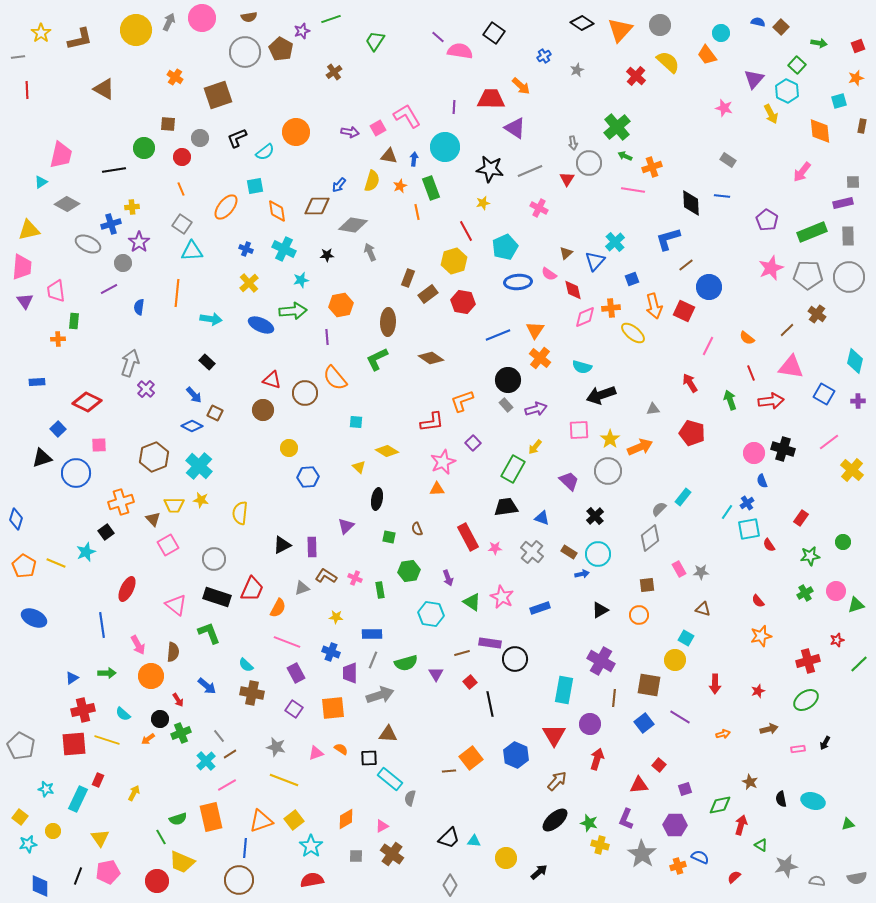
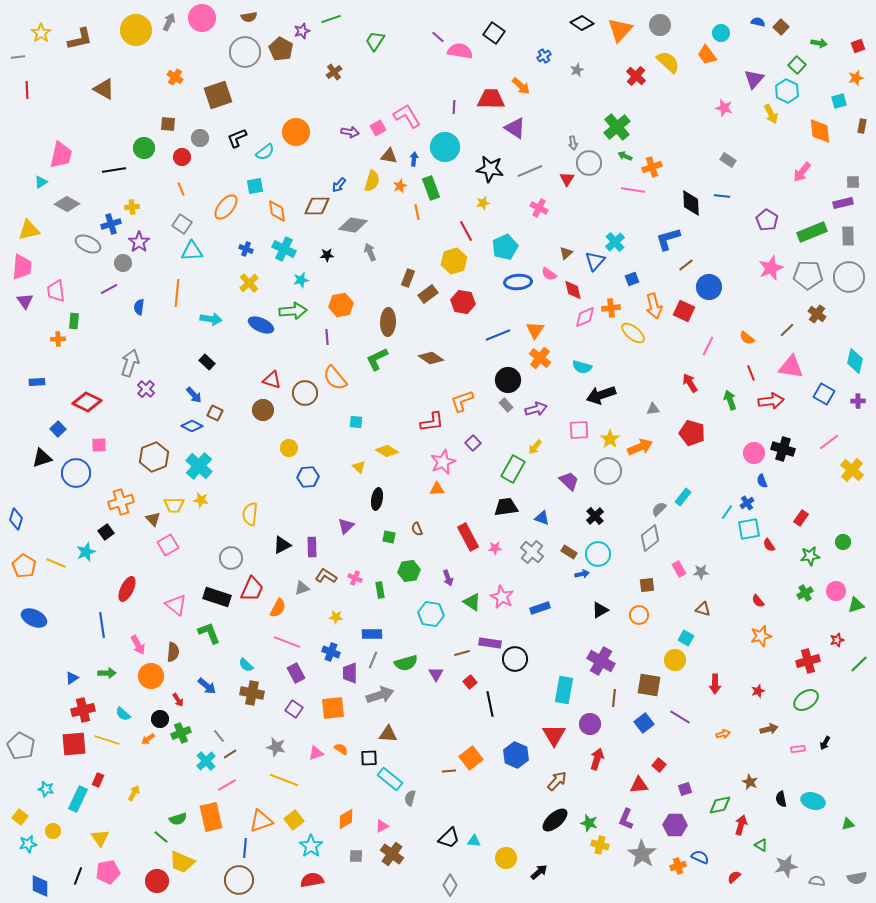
yellow semicircle at (240, 513): moved 10 px right, 1 px down
gray circle at (214, 559): moved 17 px right, 1 px up
green line at (161, 837): rotated 21 degrees counterclockwise
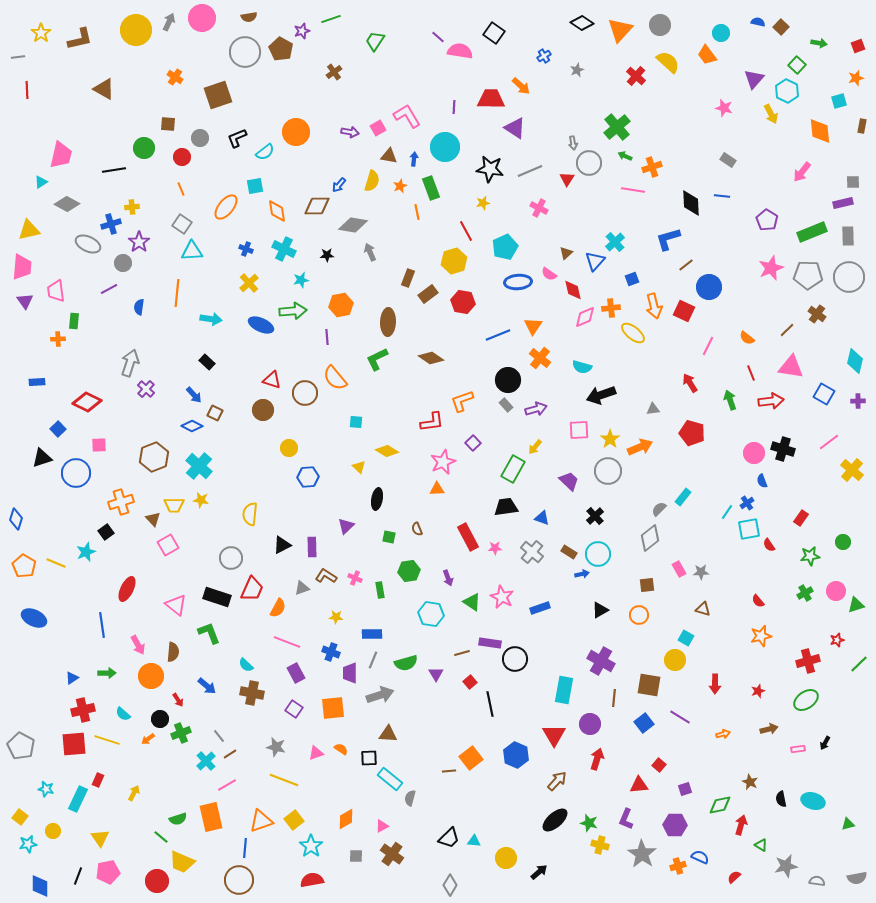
orange triangle at (535, 330): moved 2 px left, 4 px up
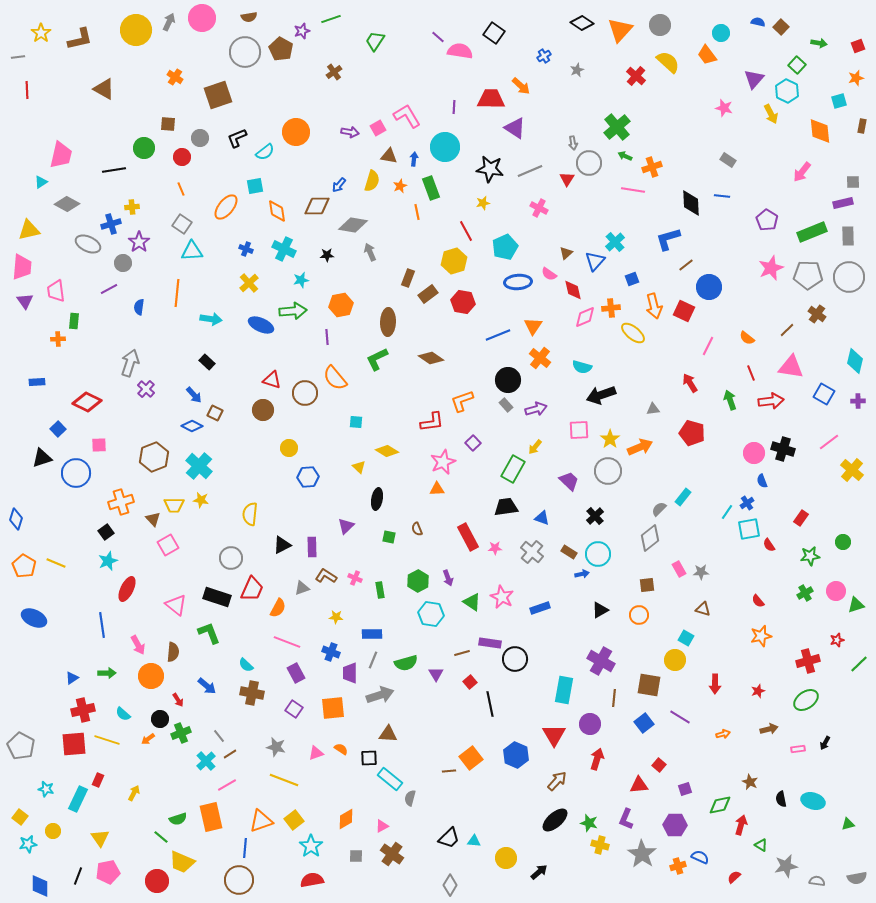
cyan star at (86, 552): moved 22 px right, 9 px down
green hexagon at (409, 571): moved 9 px right, 10 px down; rotated 20 degrees counterclockwise
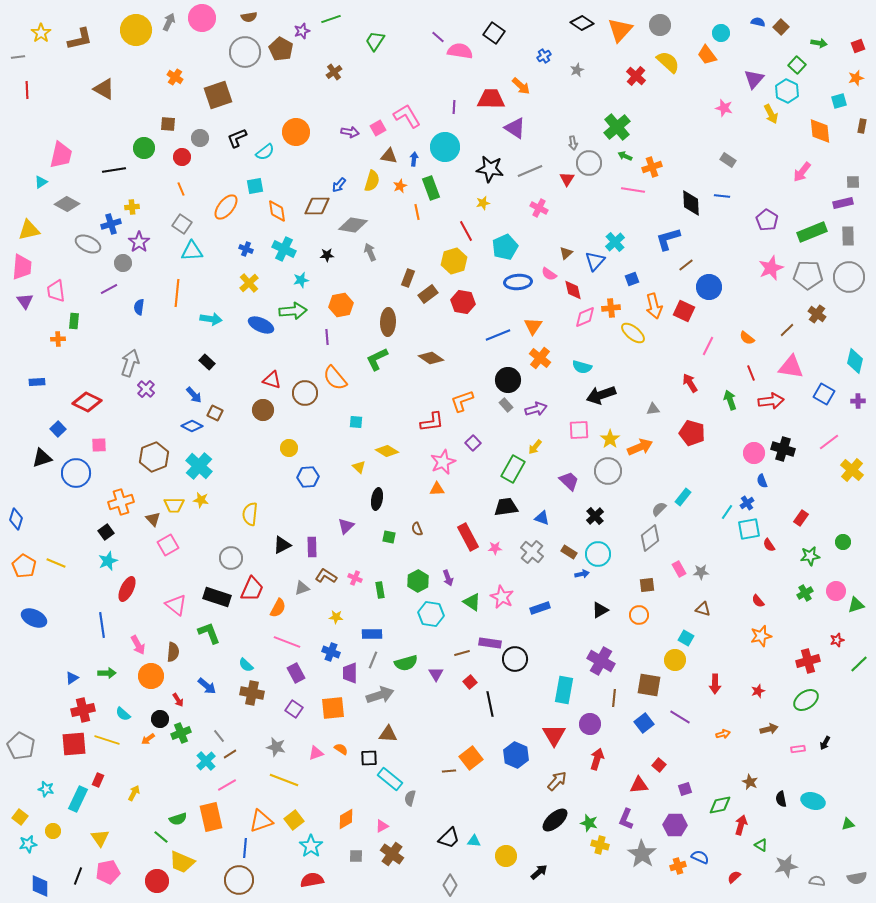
yellow circle at (506, 858): moved 2 px up
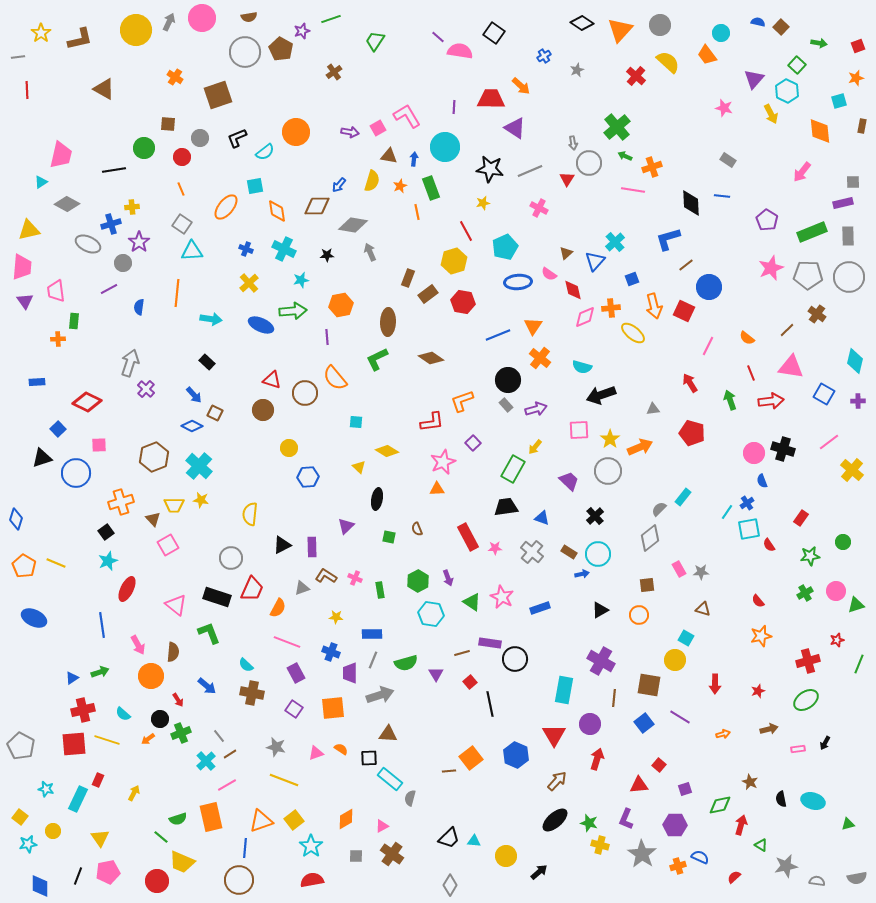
green line at (859, 664): rotated 24 degrees counterclockwise
green arrow at (107, 673): moved 7 px left, 1 px up; rotated 18 degrees counterclockwise
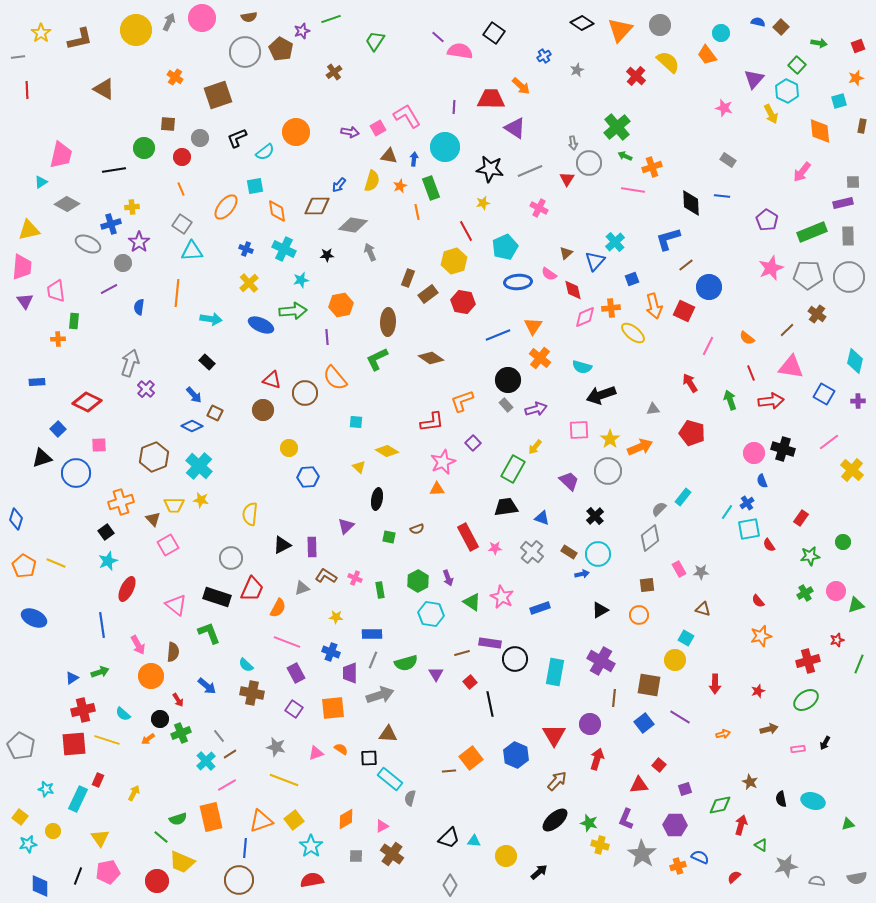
brown semicircle at (417, 529): rotated 88 degrees counterclockwise
cyan rectangle at (564, 690): moved 9 px left, 18 px up
